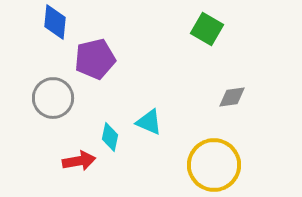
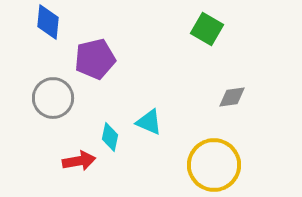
blue diamond: moved 7 px left
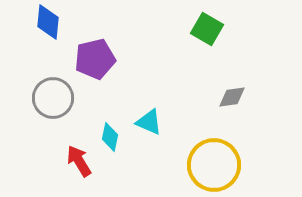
red arrow: rotated 112 degrees counterclockwise
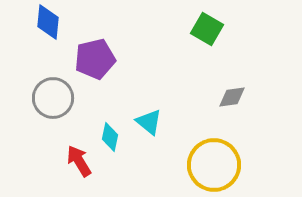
cyan triangle: rotated 16 degrees clockwise
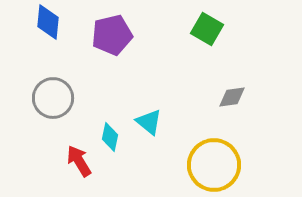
purple pentagon: moved 17 px right, 24 px up
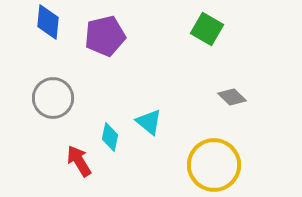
purple pentagon: moved 7 px left, 1 px down
gray diamond: rotated 52 degrees clockwise
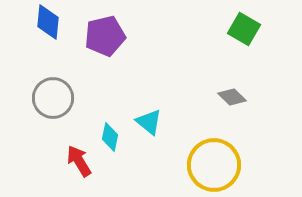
green square: moved 37 px right
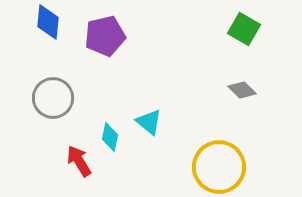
gray diamond: moved 10 px right, 7 px up
yellow circle: moved 5 px right, 2 px down
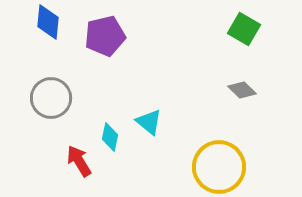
gray circle: moved 2 px left
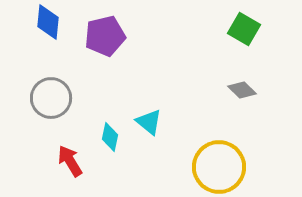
red arrow: moved 9 px left
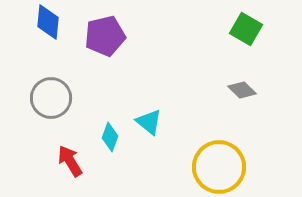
green square: moved 2 px right
cyan diamond: rotated 8 degrees clockwise
